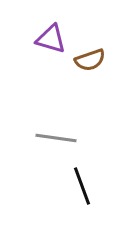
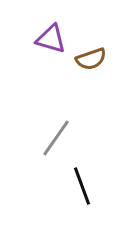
brown semicircle: moved 1 px right, 1 px up
gray line: rotated 63 degrees counterclockwise
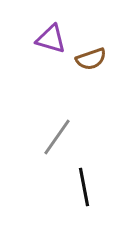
gray line: moved 1 px right, 1 px up
black line: moved 2 px right, 1 px down; rotated 9 degrees clockwise
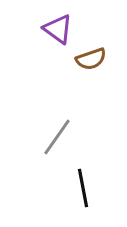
purple triangle: moved 7 px right, 10 px up; rotated 20 degrees clockwise
black line: moved 1 px left, 1 px down
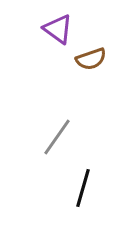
black line: rotated 27 degrees clockwise
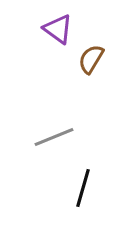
brown semicircle: rotated 140 degrees clockwise
gray line: moved 3 px left; rotated 33 degrees clockwise
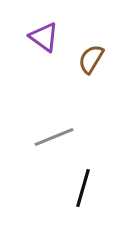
purple triangle: moved 14 px left, 8 px down
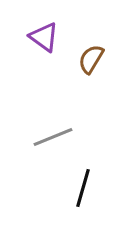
gray line: moved 1 px left
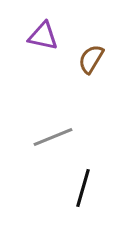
purple triangle: moved 1 px left, 1 px up; rotated 24 degrees counterclockwise
